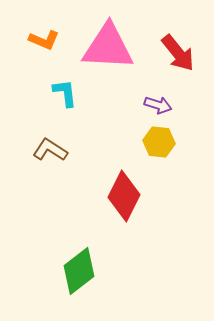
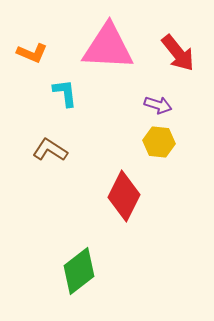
orange L-shape: moved 12 px left, 13 px down
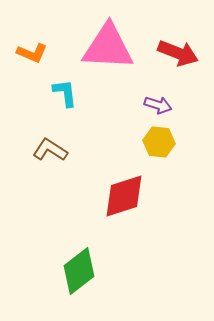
red arrow: rotated 30 degrees counterclockwise
red diamond: rotated 45 degrees clockwise
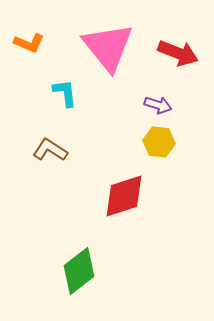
pink triangle: rotated 48 degrees clockwise
orange L-shape: moved 3 px left, 10 px up
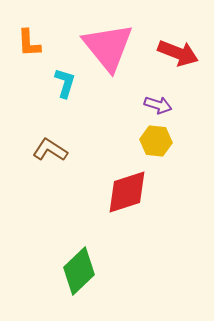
orange L-shape: rotated 64 degrees clockwise
cyan L-shape: moved 10 px up; rotated 24 degrees clockwise
yellow hexagon: moved 3 px left, 1 px up
red diamond: moved 3 px right, 4 px up
green diamond: rotated 6 degrees counterclockwise
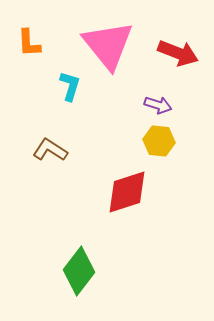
pink triangle: moved 2 px up
cyan L-shape: moved 5 px right, 3 px down
yellow hexagon: moved 3 px right
green diamond: rotated 9 degrees counterclockwise
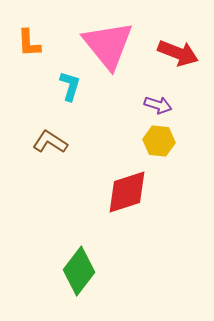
brown L-shape: moved 8 px up
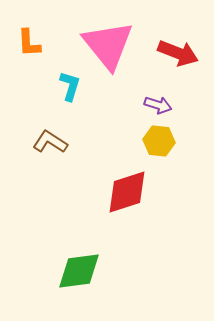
green diamond: rotated 45 degrees clockwise
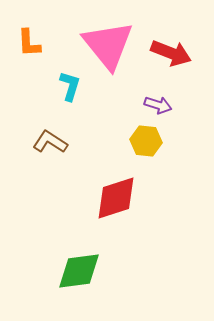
red arrow: moved 7 px left
yellow hexagon: moved 13 px left
red diamond: moved 11 px left, 6 px down
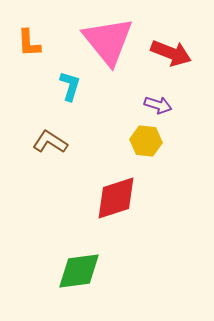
pink triangle: moved 4 px up
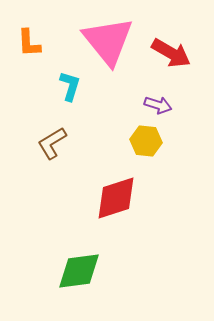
red arrow: rotated 9 degrees clockwise
brown L-shape: moved 2 px right, 1 px down; rotated 64 degrees counterclockwise
